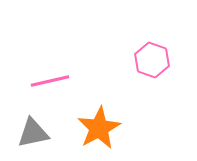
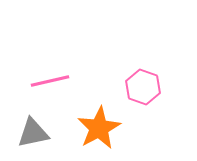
pink hexagon: moved 9 px left, 27 px down
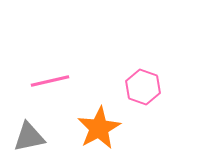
gray triangle: moved 4 px left, 4 px down
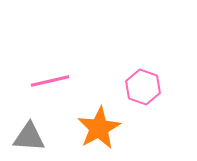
gray triangle: rotated 16 degrees clockwise
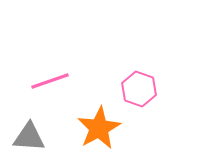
pink line: rotated 6 degrees counterclockwise
pink hexagon: moved 4 px left, 2 px down
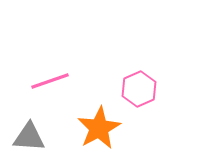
pink hexagon: rotated 16 degrees clockwise
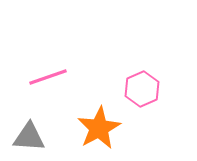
pink line: moved 2 px left, 4 px up
pink hexagon: moved 3 px right
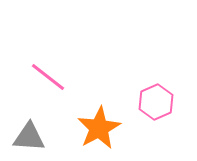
pink line: rotated 57 degrees clockwise
pink hexagon: moved 14 px right, 13 px down
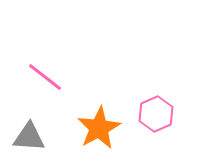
pink line: moved 3 px left
pink hexagon: moved 12 px down
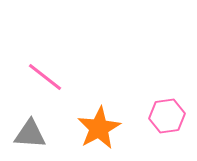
pink hexagon: moved 11 px right, 2 px down; rotated 16 degrees clockwise
gray triangle: moved 1 px right, 3 px up
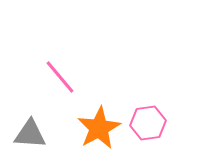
pink line: moved 15 px right; rotated 12 degrees clockwise
pink hexagon: moved 19 px left, 7 px down
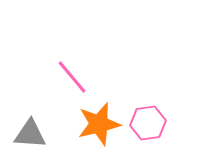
pink line: moved 12 px right
orange star: moved 4 px up; rotated 15 degrees clockwise
